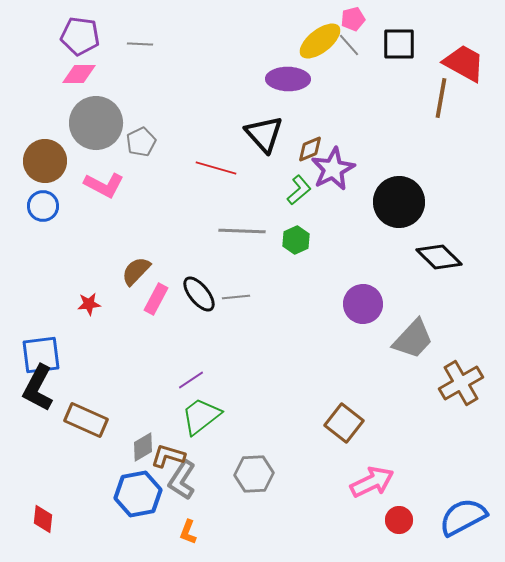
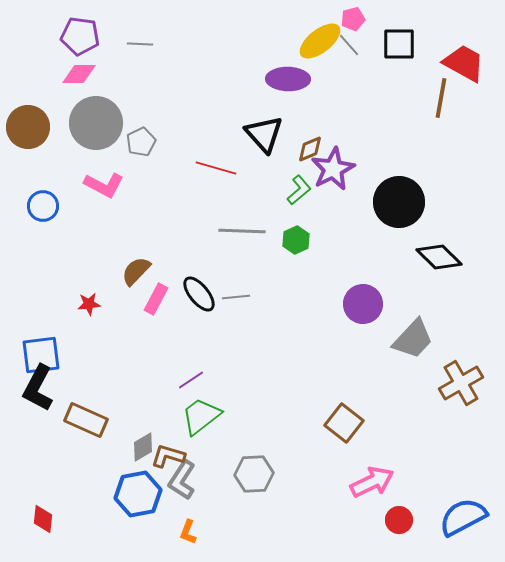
brown circle at (45, 161): moved 17 px left, 34 px up
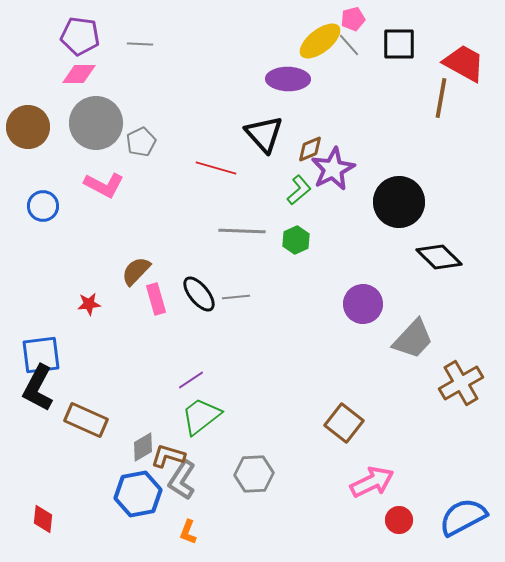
pink rectangle at (156, 299): rotated 44 degrees counterclockwise
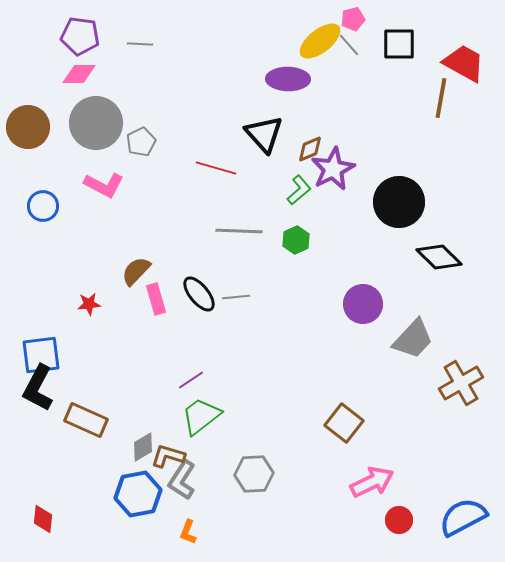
gray line at (242, 231): moved 3 px left
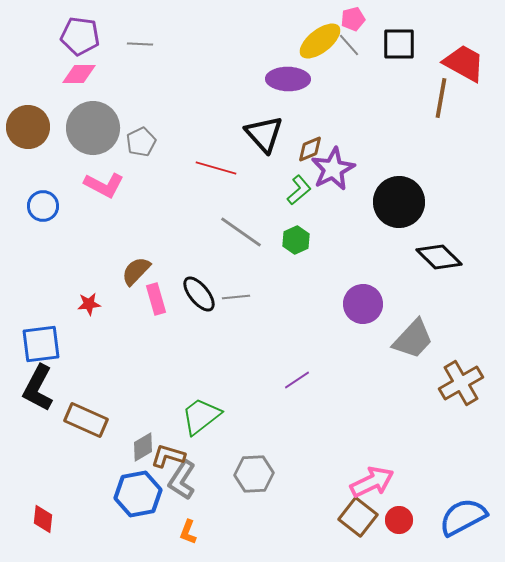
gray circle at (96, 123): moved 3 px left, 5 px down
gray line at (239, 231): moved 2 px right, 1 px down; rotated 33 degrees clockwise
blue square at (41, 355): moved 11 px up
purple line at (191, 380): moved 106 px right
brown square at (344, 423): moved 14 px right, 94 px down
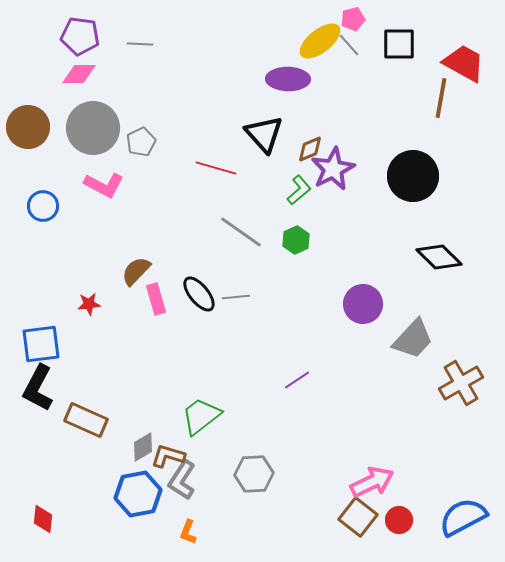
black circle at (399, 202): moved 14 px right, 26 px up
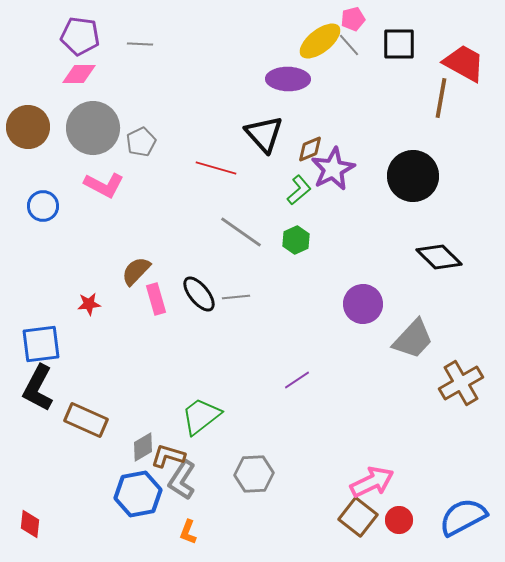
red diamond at (43, 519): moved 13 px left, 5 px down
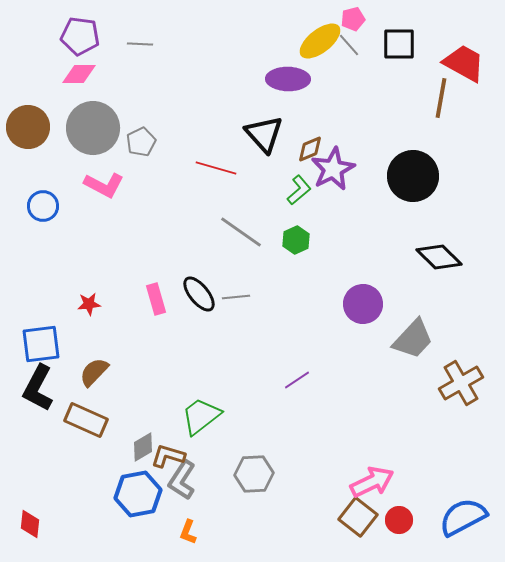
brown semicircle at (136, 271): moved 42 px left, 101 px down
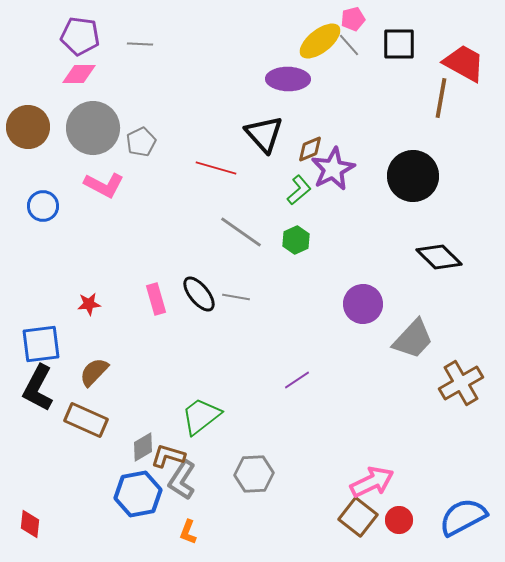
gray line at (236, 297): rotated 16 degrees clockwise
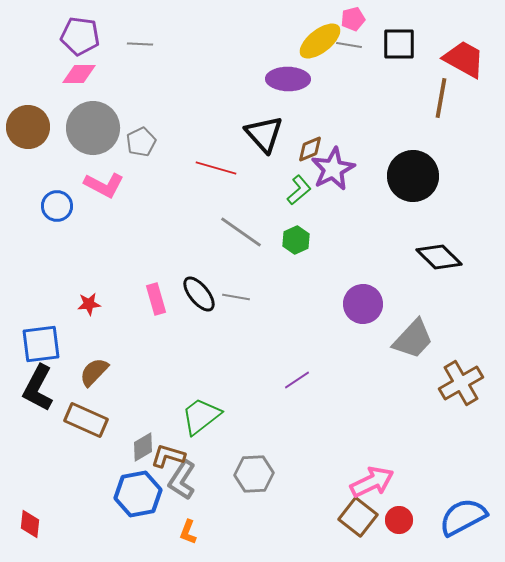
gray line at (349, 45): rotated 40 degrees counterclockwise
red trapezoid at (464, 63): moved 4 px up
blue circle at (43, 206): moved 14 px right
